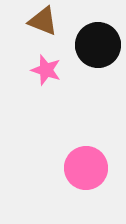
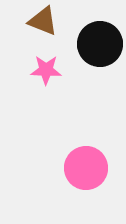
black circle: moved 2 px right, 1 px up
pink star: rotated 16 degrees counterclockwise
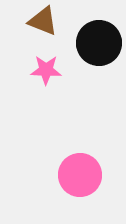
black circle: moved 1 px left, 1 px up
pink circle: moved 6 px left, 7 px down
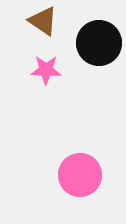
brown triangle: rotated 12 degrees clockwise
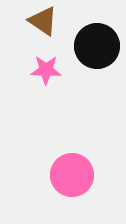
black circle: moved 2 px left, 3 px down
pink circle: moved 8 px left
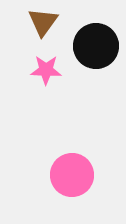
brown triangle: moved 1 px down; rotated 32 degrees clockwise
black circle: moved 1 px left
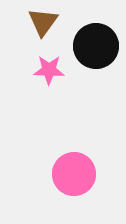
pink star: moved 3 px right
pink circle: moved 2 px right, 1 px up
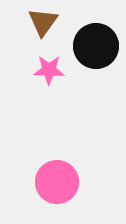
pink circle: moved 17 px left, 8 px down
